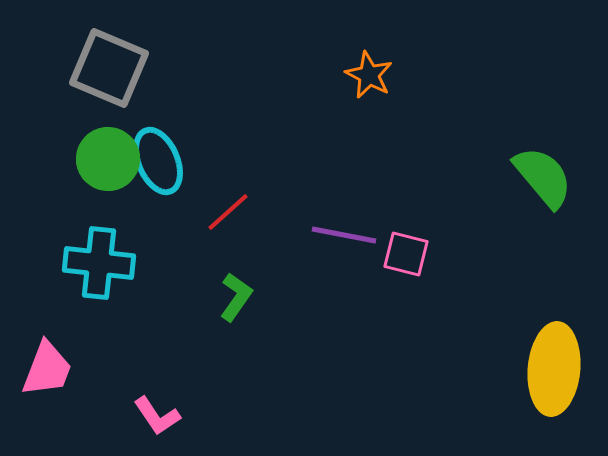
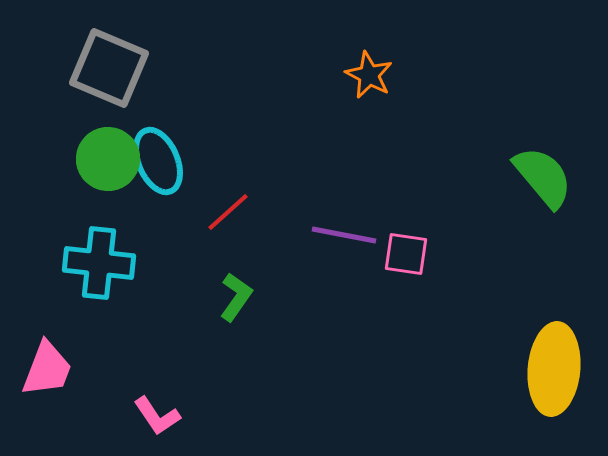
pink square: rotated 6 degrees counterclockwise
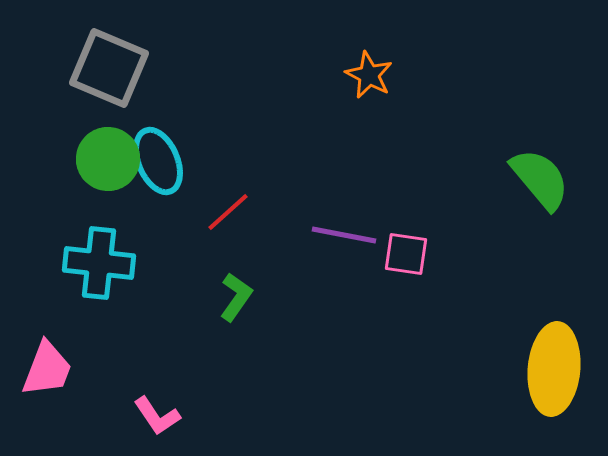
green semicircle: moved 3 px left, 2 px down
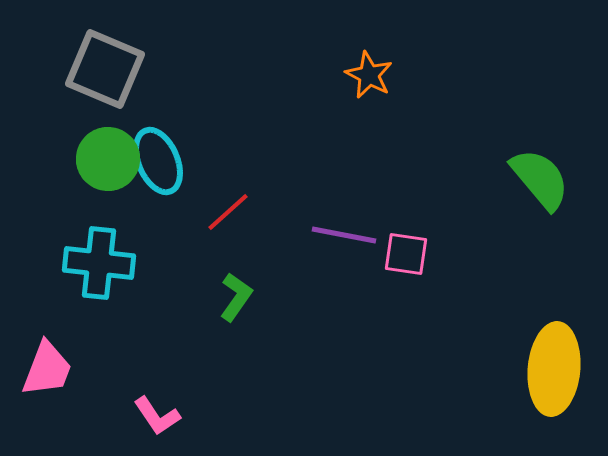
gray square: moved 4 px left, 1 px down
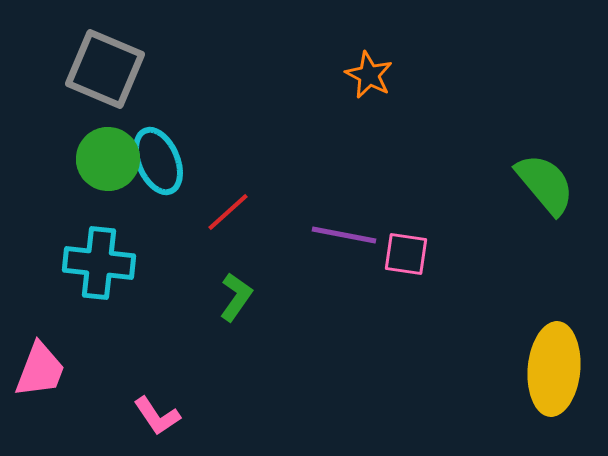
green semicircle: moved 5 px right, 5 px down
pink trapezoid: moved 7 px left, 1 px down
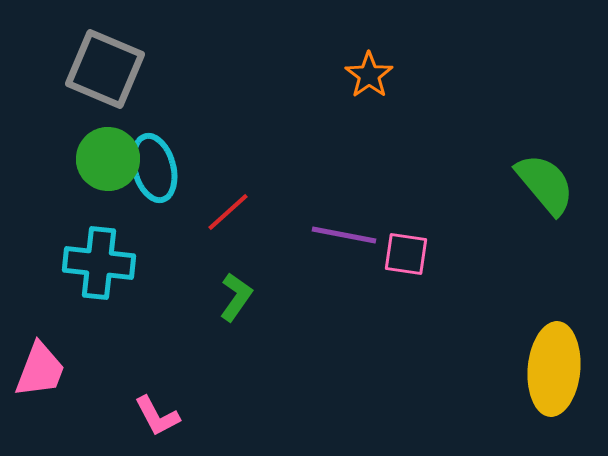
orange star: rotated 9 degrees clockwise
cyan ellipse: moved 4 px left, 7 px down; rotated 8 degrees clockwise
pink L-shape: rotated 6 degrees clockwise
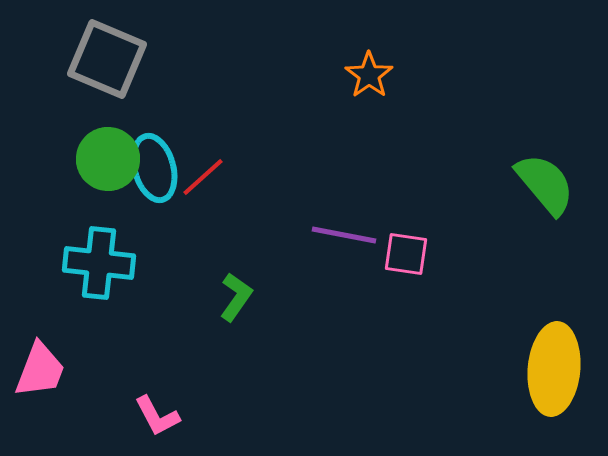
gray square: moved 2 px right, 10 px up
red line: moved 25 px left, 35 px up
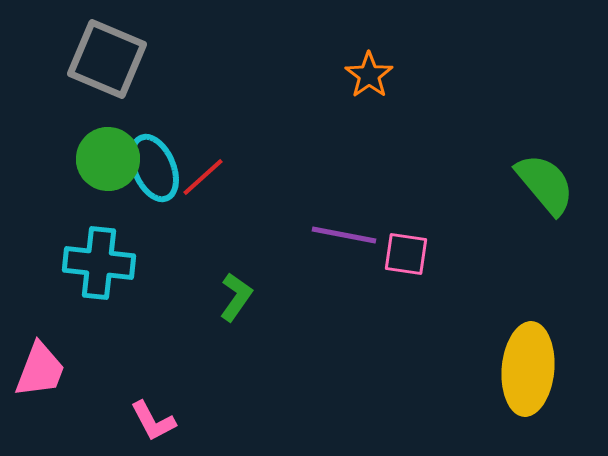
cyan ellipse: rotated 8 degrees counterclockwise
yellow ellipse: moved 26 px left
pink L-shape: moved 4 px left, 5 px down
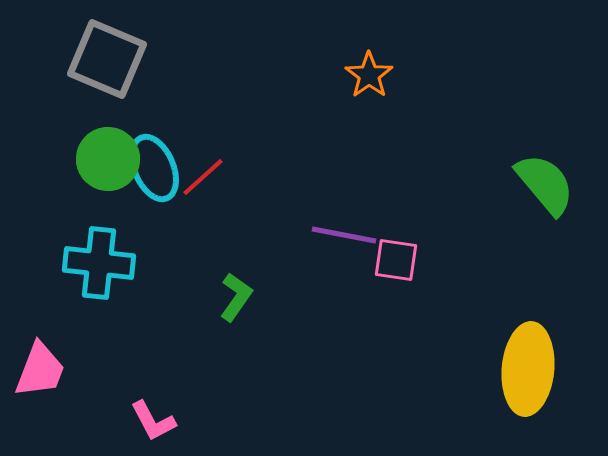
pink square: moved 10 px left, 6 px down
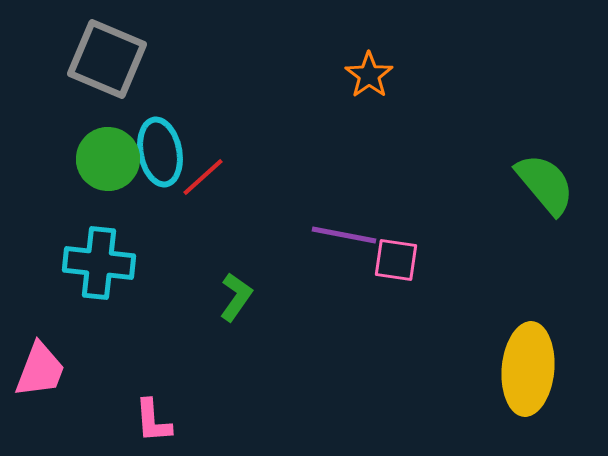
cyan ellipse: moved 6 px right, 16 px up; rotated 12 degrees clockwise
pink L-shape: rotated 24 degrees clockwise
